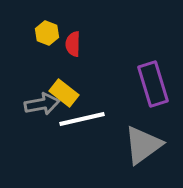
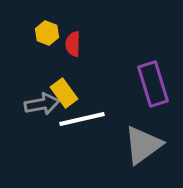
yellow rectangle: rotated 16 degrees clockwise
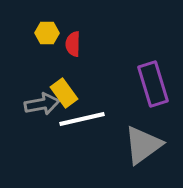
yellow hexagon: rotated 20 degrees counterclockwise
